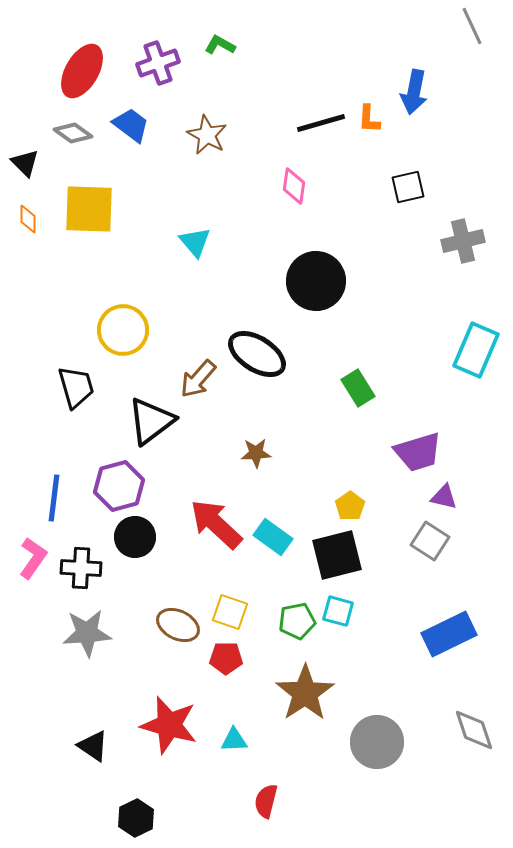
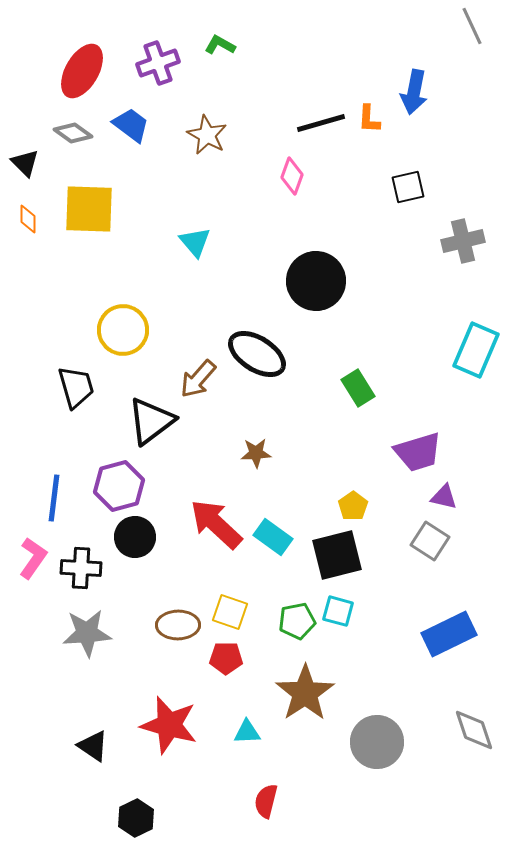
pink diamond at (294, 186): moved 2 px left, 10 px up; rotated 12 degrees clockwise
yellow pentagon at (350, 506): moved 3 px right
brown ellipse at (178, 625): rotated 27 degrees counterclockwise
cyan triangle at (234, 740): moved 13 px right, 8 px up
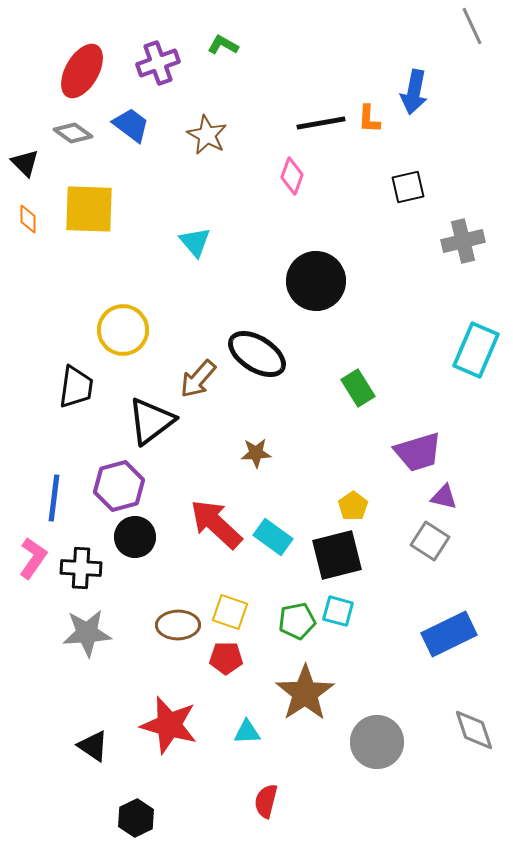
green L-shape at (220, 45): moved 3 px right
black line at (321, 123): rotated 6 degrees clockwise
black trapezoid at (76, 387): rotated 24 degrees clockwise
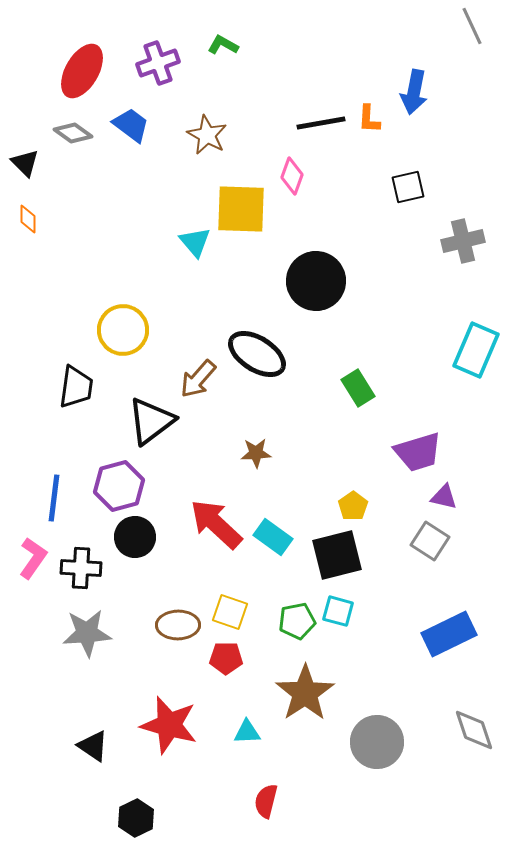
yellow square at (89, 209): moved 152 px right
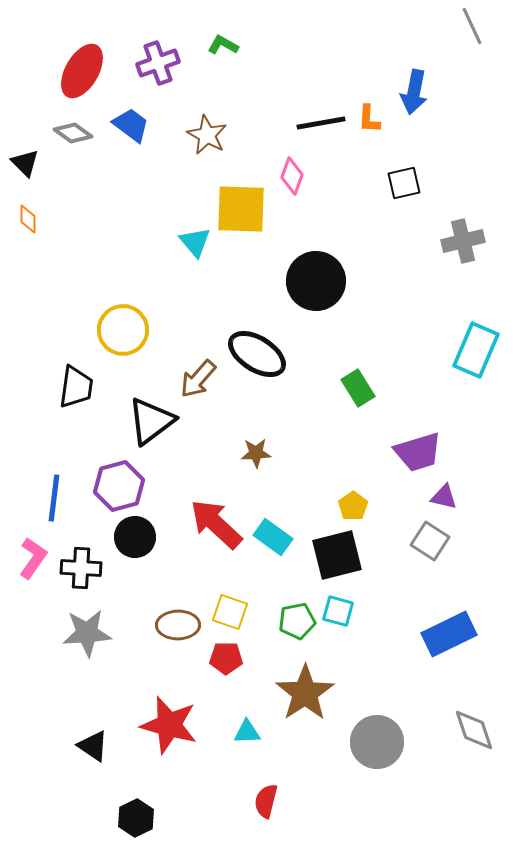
black square at (408, 187): moved 4 px left, 4 px up
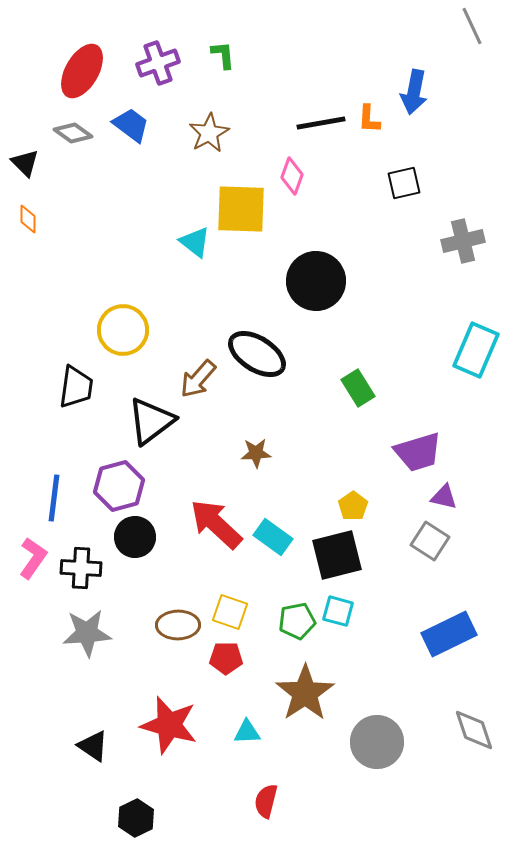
green L-shape at (223, 45): moved 10 px down; rotated 56 degrees clockwise
brown star at (207, 135): moved 2 px right, 2 px up; rotated 15 degrees clockwise
cyan triangle at (195, 242): rotated 12 degrees counterclockwise
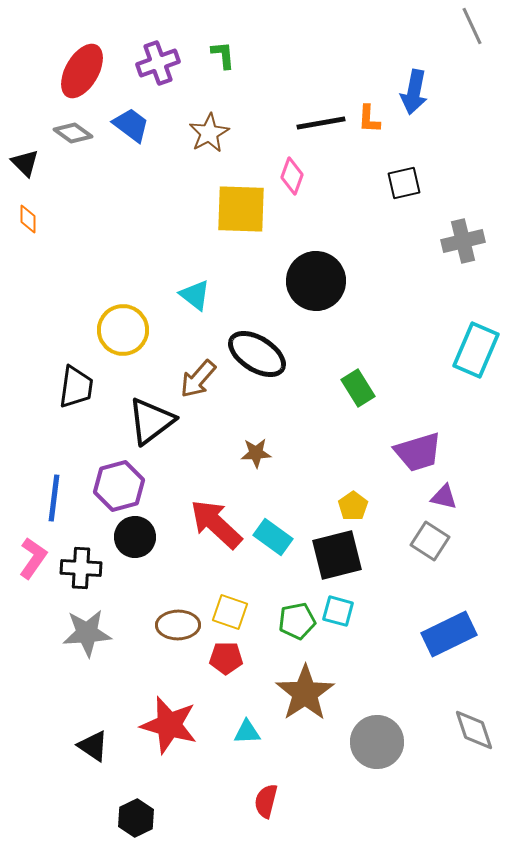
cyan triangle at (195, 242): moved 53 px down
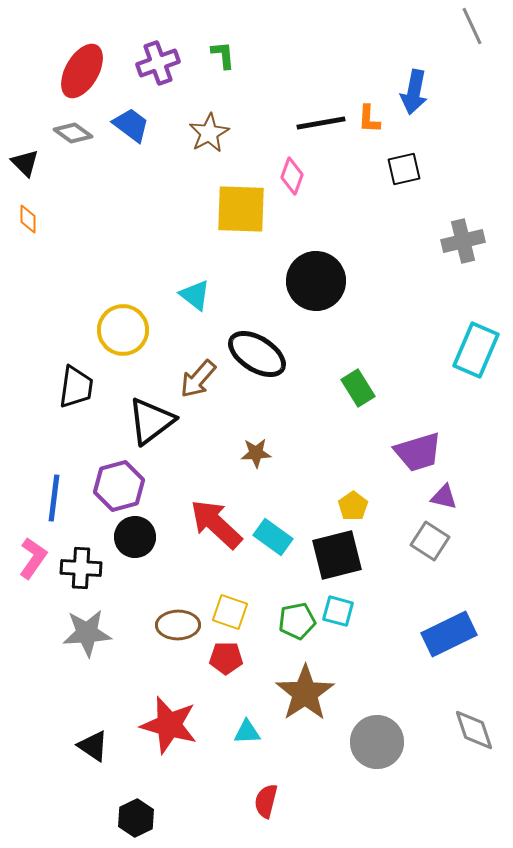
black square at (404, 183): moved 14 px up
